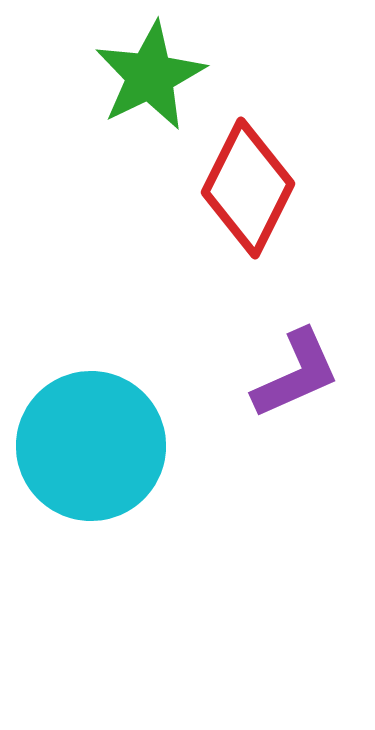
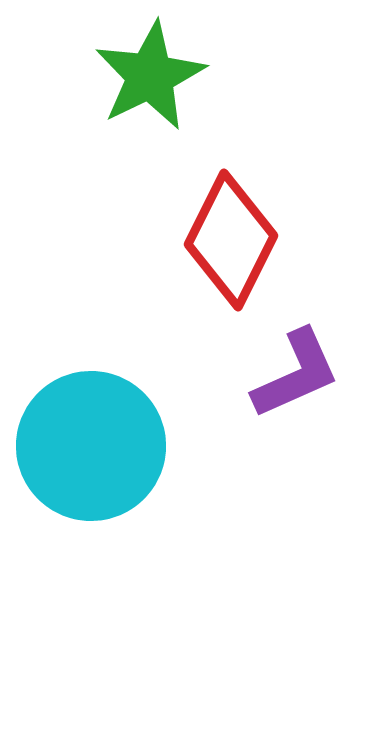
red diamond: moved 17 px left, 52 px down
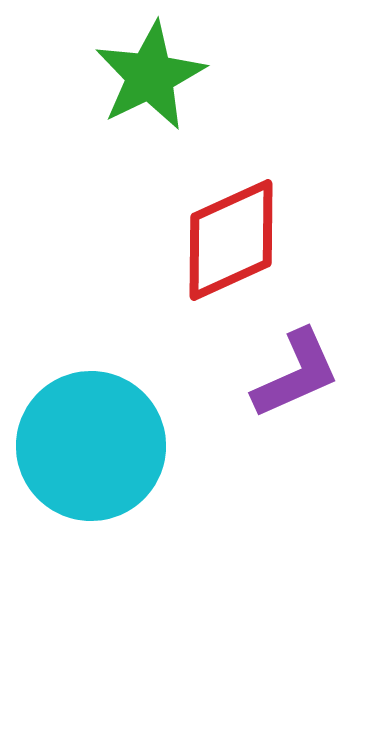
red diamond: rotated 39 degrees clockwise
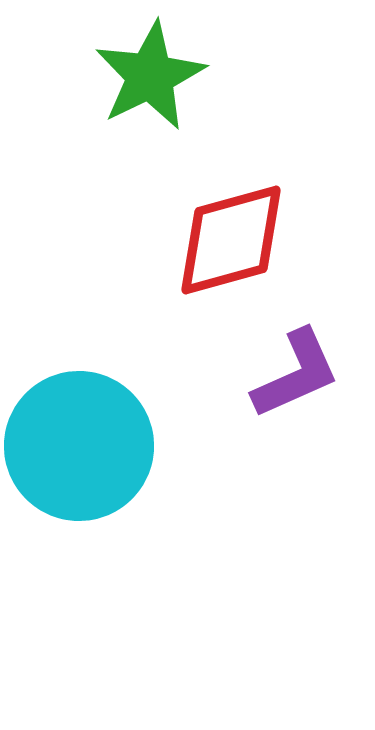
red diamond: rotated 9 degrees clockwise
cyan circle: moved 12 px left
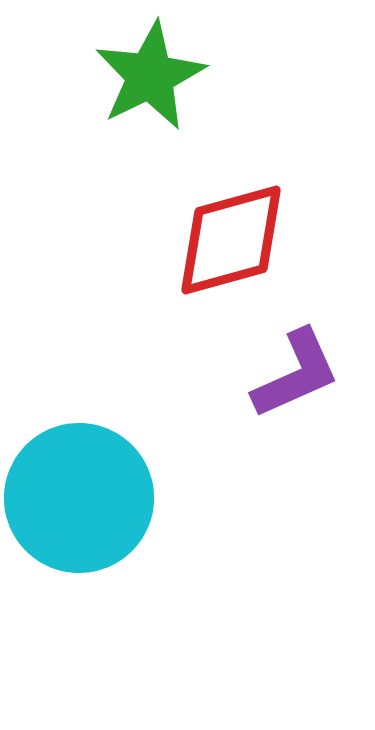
cyan circle: moved 52 px down
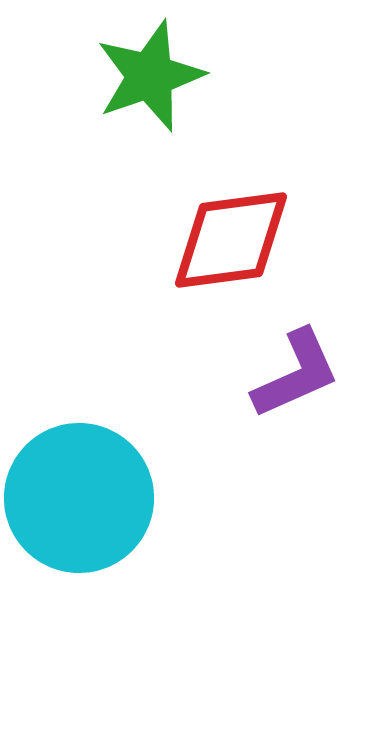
green star: rotated 7 degrees clockwise
red diamond: rotated 8 degrees clockwise
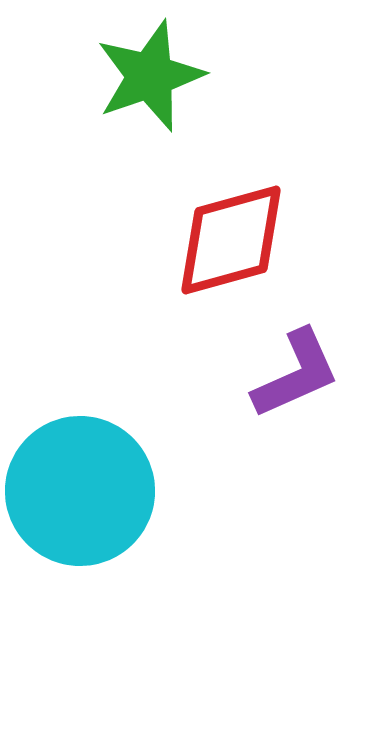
red diamond: rotated 8 degrees counterclockwise
cyan circle: moved 1 px right, 7 px up
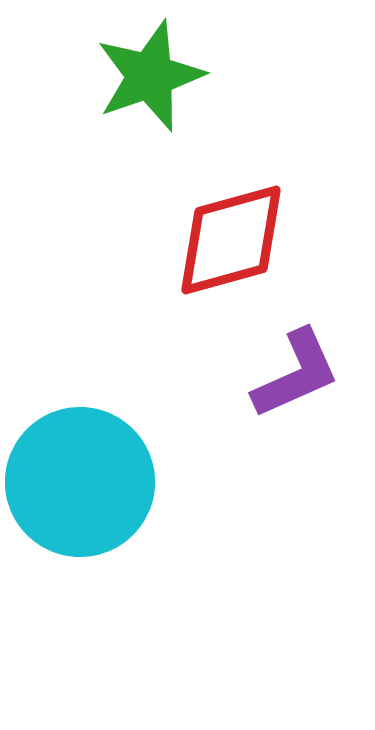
cyan circle: moved 9 px up
